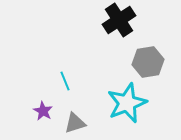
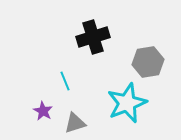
black cross: moved 26 px left, 17 px down; rotated 16 degrees clockwise
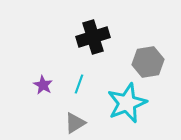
cyan line: moved 14 px right, 3 px down; rotated 42 degrees clockwise
purple star: moved 26 px up
gray triangle: rotated 15 degrees counterclockwise
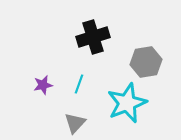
gray hexagon: moved 2 px left
purple star: rotated 30 degrees clockwise
gray triangle: rotated 15 degrees counterclockwise
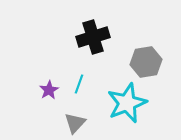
purple star: moved 6 px right, 5 px down; rotated 18 degrees counterclockwise
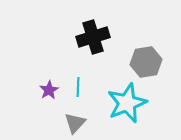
cyan line: moved 1 px left, 3 px down; rotated 18 degrees counterclockwise
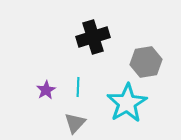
purple star: moved 3 px left
cyan star: rotated 9 degrees counterclockwise
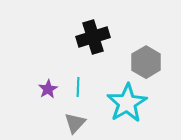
gray hexagon: rotated 20 degrees counterclockwise
purple star: moved 2 px right, 1 px up
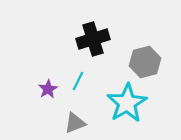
black cross: moved 2 px down
gray hexagon: moved 1 px left; rotated 16 degrees clockwise
cyan line: moved 6 px up; rotated 24 degrees clockwise
gray triangle: rotated 25 degrees clockwise
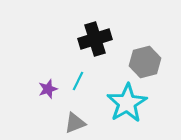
black cross: moved 2 px right
purple star: rotated 12 degrees clockwise
